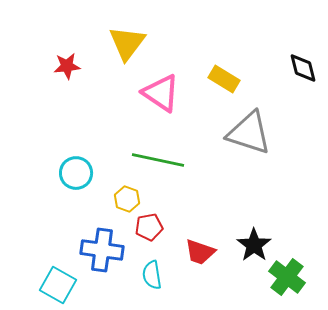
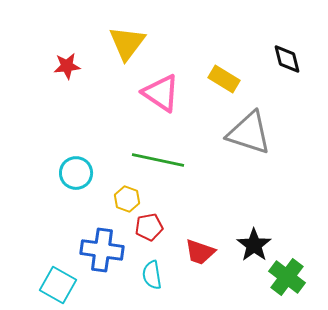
black diamond: moved 16 px left, 9 px up
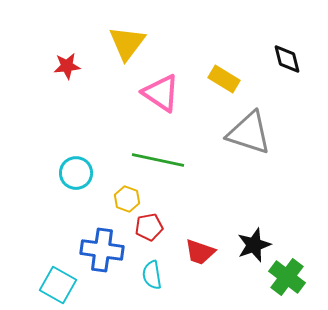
black star: rotated 16 degrees clockwise
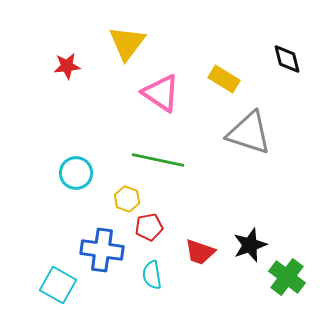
black star: moved 4 px left
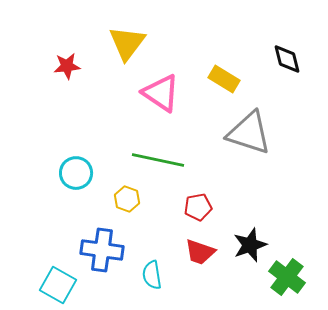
red pentagon: moved 49 px right, 20 px up
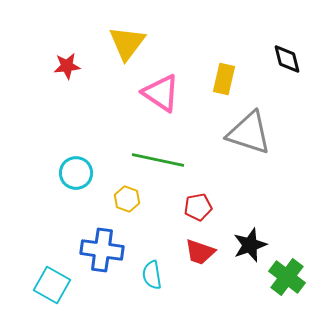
yellow rectangle: rotated 72 degrees clockwise
cyan square: moved 6 px left
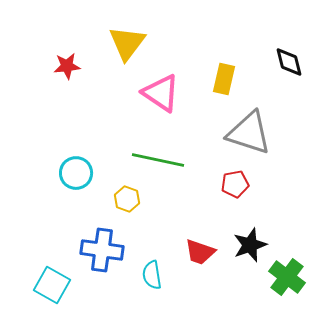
black diamond: moved 2 px right, 3 px down
red pentagon: moved 37 px right, 23 px up
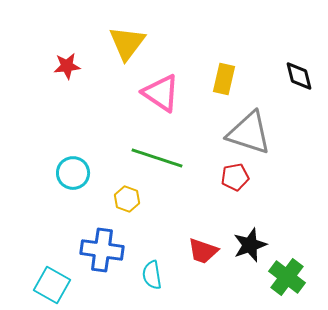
black diamond: moved 10 px right, 14 px down
green line: moved 1 px left, 2 px up; rotated 6 degrees clockwise
cyan circle: moved 3 px left
red pentagon: moved 7 px up
red trapezoid: moved 3 px right, 1 px up
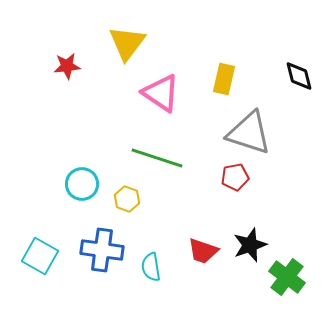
cyan circle: moved 9 px right, 11 px down
cyan semicircle: moved 1 px left, 8 px up
cyan square: moved 12 px left, 29 px up
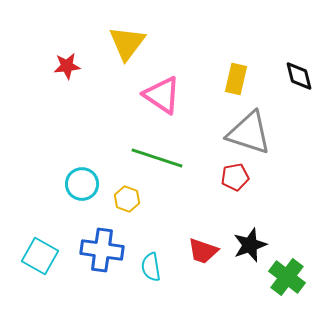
yellow rectangle: moved 12 px right
pink triangle: moved 1 px right, 2 px down
